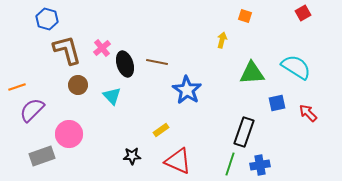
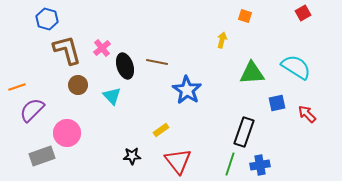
black ellipse: moved 2 px down
red arrow: moved 1 px left, 1 px down
pink circle: moved 2 px left, 1 px up
red triangle: rotated 28 degrees clockwise
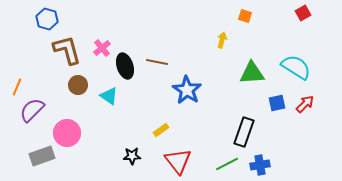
orange line: rotated 48 degrees counterclockwise
cyan triangle: moved 3 px left; rotated 12 degrees counterclockwise
red arrow: moved 2 px left, 10 px up; rotated 90 degrees clockwise
green line: moved 3 px left; rotated 45 degrees clockwise
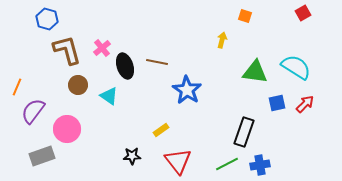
green triangle: moved 3 px right, 1 px up; rotated 12 degrees clockwise
purple semicircle: moved 1 px right, 1 px down; rotated 8 degrees counterclockwise
pink circle: moved 4 px up
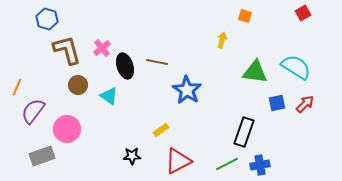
red triangle: rotated 40 degrees clockwise
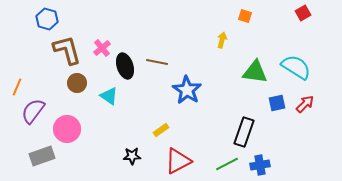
brown circle: moved 1 px left, 2 px up
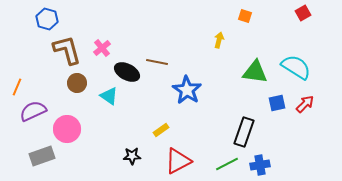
yellow arrow: moved 3 px left
black ellipse: moved 2 px right, 6 px down; rotated 45 degrees counterclockwise
purple semicircle: rotated 28 degrees clockwise
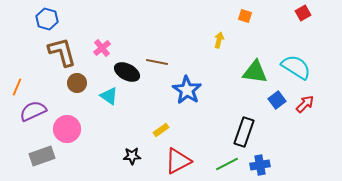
brown L-shape: moved 5 px left, 2 px down
blue square: moved 3 px up; rotated 24 degrees counterclockwise
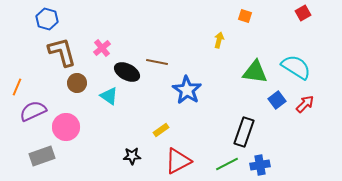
pink circle: moved 1 px left, 2 px up
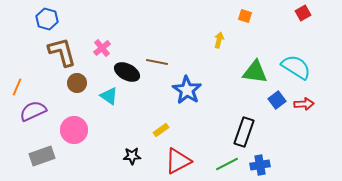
red arrow: moved 1 px left; rotated 42 degrees clockwise
pink circle: moved 8 px right, 3 px down
